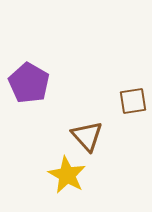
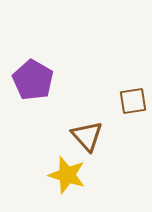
purple pentagon: moved 4 px right, 3 px up
yellow star: rotated 12 degrees counterclockwise
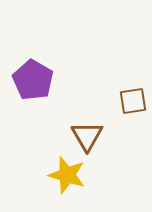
brown triangle: rotated 12 degrees clockwise
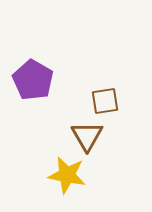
brown square: moved 28 px left
yellow star: rotated 6 degrees counterclockwise
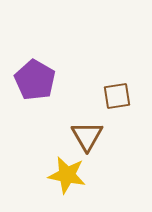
purple pentagon: moved 2 px right
brown square: moved 12 px right, 5 px up
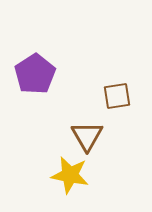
purple pentagon: moved 6 px up; rotated 9 degrees clockwise
yellow star: moved 3 px right
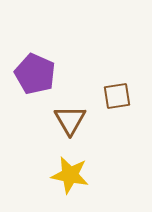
purple pentagon: rotated 15 degrees counterclockwise
brown triangle: moved 17 px left, 16 px up
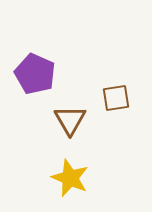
brown square: moved 1 px left, 2 px down
yellow star: moved 3 px down; rotated 12 degrees clockwise
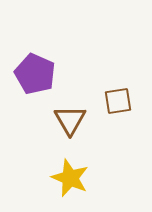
brown square: moved 2 px right, 3 px down
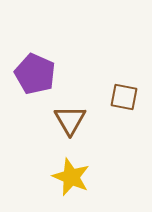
brown square: moved 6 px right, 4 px up; rotated 20 degrees clockwise
yellow star: moved 1 px right, 1 px up
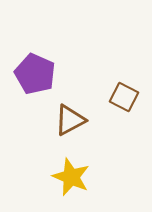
brown square: rotated 16 degrees clockwise
brown triangle: rotated 32 degrees clockwise
